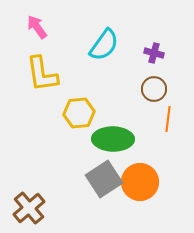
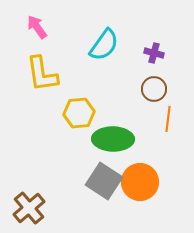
gray square: moved 2 px down; rotated 24 degrees counterclockwise
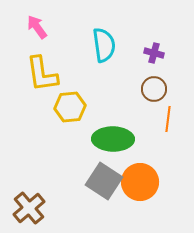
cyan semicircle: rotated 44 degrees counterclockwise
yellow hexagon: moved 9 px left, 6 px up
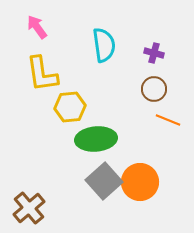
orange line: moved 1 px down; rotated 75 degrees counterclockwise
green ellipse: moved 17 px left; rotated 6 degrees counterclockwise
gray square: rotated 15 degrees clockwise
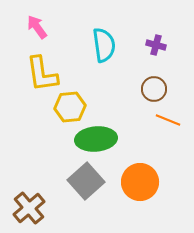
purple cross: moved 2 px right, 8 px up
gray square: moved 18 px left
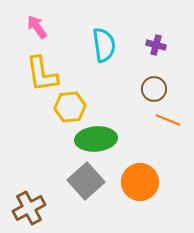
brown cross: rotated 12 degrees clockwise
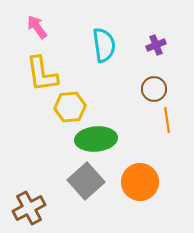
purple cross: rotated 36 degrees counterclockwise
orange line: moved 1 px left; rotated 60 degrees clockwise
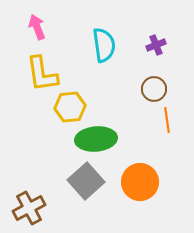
pink arrow: rotated 15 degrees clockwise
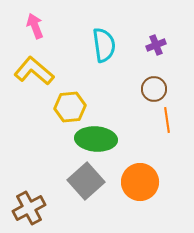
pink arrow: moved 2 px left, 1 px up
yellow L-shape: moved 8 px left, 3 px up; rotated 138 degrees clockwise
green ellipse: rotated 9 degrees clockwise
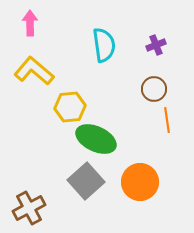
pink arrow: moved 5 px left, 3 px up; rotated 20 degrees clockwise
green ellipse: rotated 21 degrees clockwise
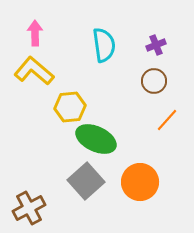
pink arrow: moved 5 px right, 10 px down
brown circle: moved 8 px up
orange line: rotated 50 degrees clockwise
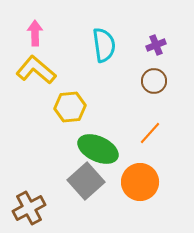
yellow L-shape: moved 2 px right, 1 px up
orange line: moved 17 px left, 13 px down
green ellipse: moved 2 px right, 10 px down
